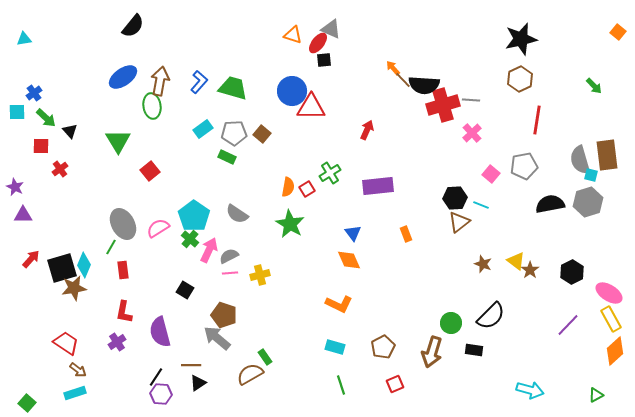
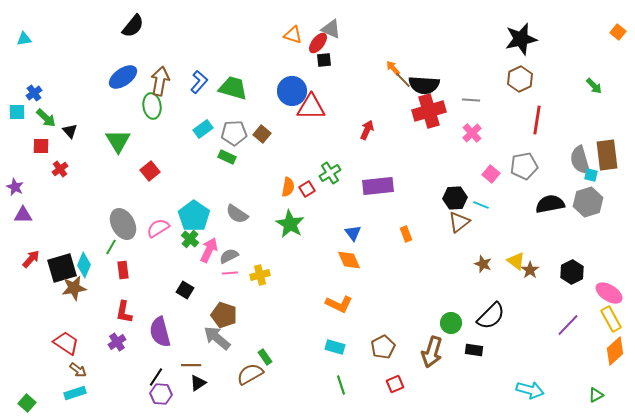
red cross at (443, 105): moved 14 px left, 6 px down
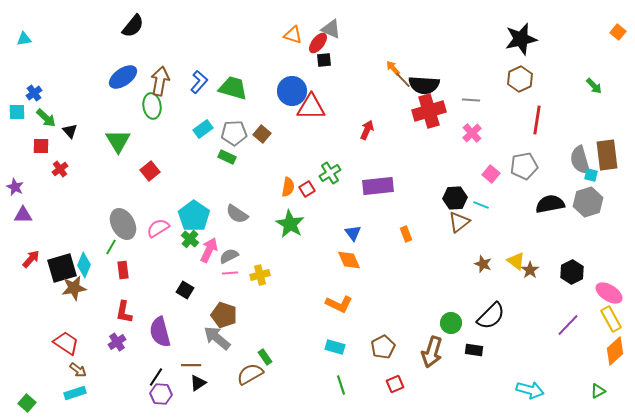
green triangle at (596, 395): moved 2 px right, 4 px up
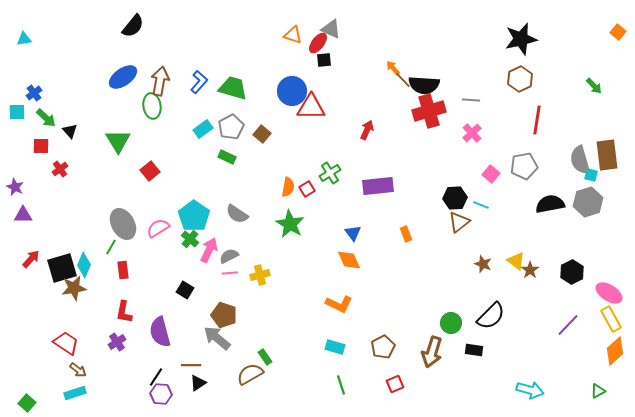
gray pentagon at (234, 133): moved 3 px left, 6 px up; rotated 25 degrees counterclockwise
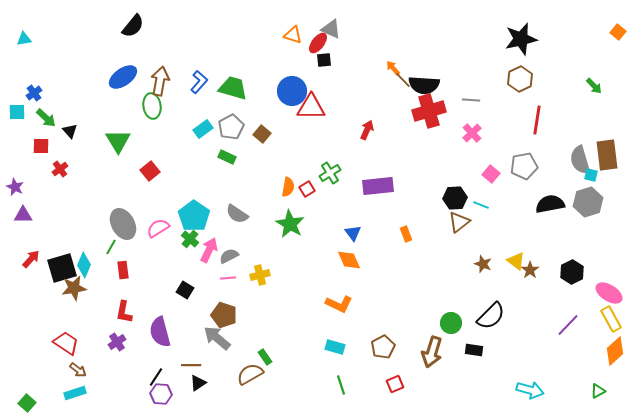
pink line at (230, 273): moved 2 px left, 5 px down
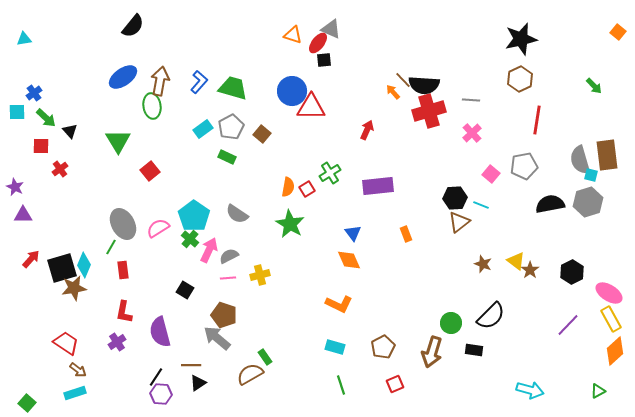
orange arrow at (393, 68): moved 24 px down
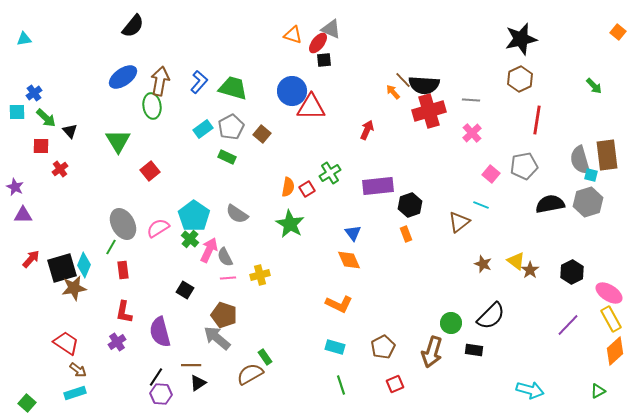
black hexagon at (455, 198): moved 45 px left, 7 px down; rotated 15 degrees counterclockwise
gray semicircle at (229, 256): moved 4 px left, 1 px down; rotated 90 degrees counterclockwise
